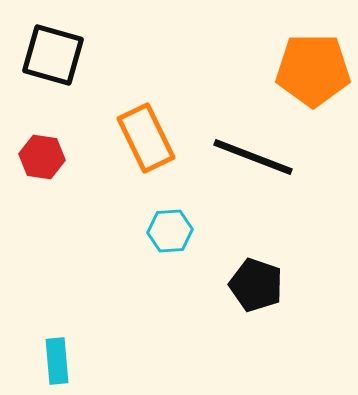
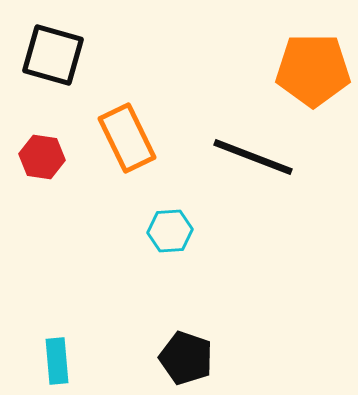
orange rectangle: moved 19 px left
black pentagon: moved 70 px left, 73 px down
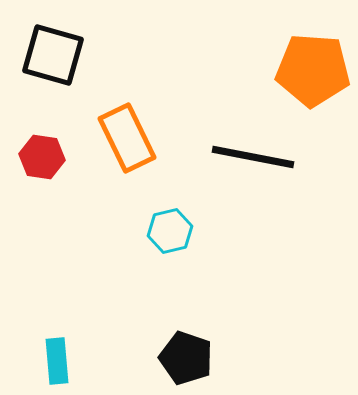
orange pentagon: rotated 4 degrees clockwise
black line: rotated 10 degrees counterclockwise
cyan hexagon: rotated 9 degrees counterclockwise
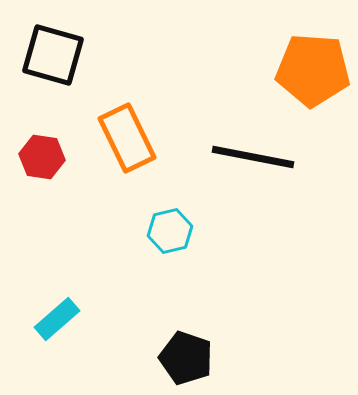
cyan rectangle: moved 42 px up; rotated 54 degrees clockwise
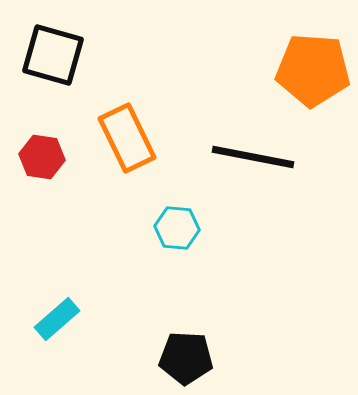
cyan hexagon: moved 7 px right, 3 px up; rotated 18 degrees clockwise
black pentagon: rotated 16 degrees counterclockwise
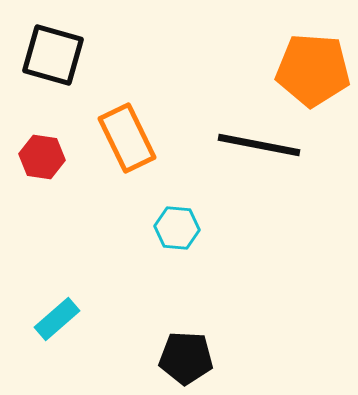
black line: moved 6 px right, 12 px up
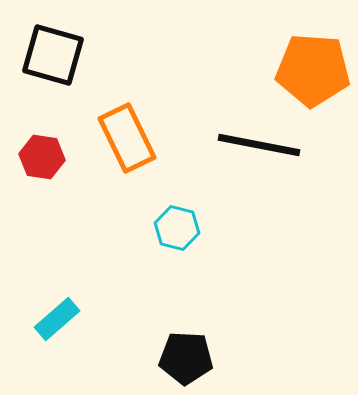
cyan hexagon: rotated 9 degrees clockwise
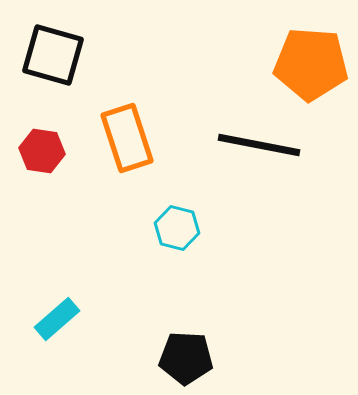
orange pentagon: moved 2 px left, 6 px up
orange rectangle: rotated 8 degrees clockwise
red hexagon: moved 6 px up
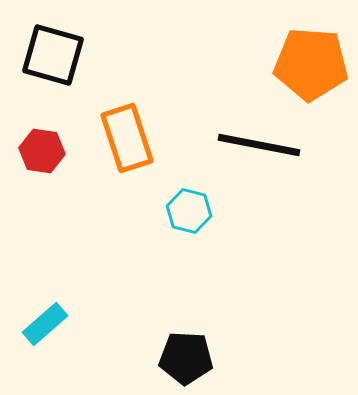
cyan hexagon: moved 12 px right, 17 px up
cyan rectangle: moved 12 px left, 5 px down
